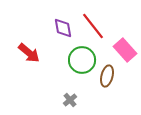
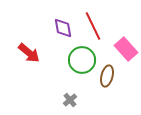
red line: rotated 12 degrees clockwise
pink rectangle: moved 1 px right, 1 px up
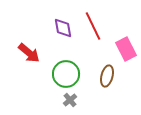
pink rectangle: rotated 15 degrees clockwise
green circle: moved 16 px left, 14 px down
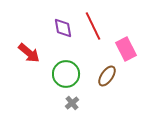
brown ellipse: rotated 20 degrees clockwise
gray cross: moved 2 px right, 3 px down
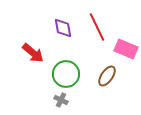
red line: moved 4 px right, 1 px down
pink rectangle: rotated 40 degrees counterclockwise
red arrow: moved 4 px right
gray cross: moved 11 px left, 3 px up; rotated 24 degrees counterclockwise
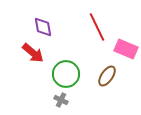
purple diamond: moved 20 px left, 1 px up
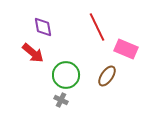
green circle: moved 1 px down
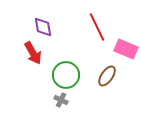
red arrow: rotated 20 degrees clockwise
